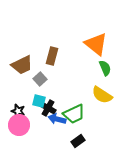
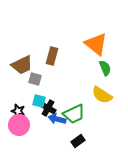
gray square: moved 5 px left; rotated 32 degrees counterclockwise
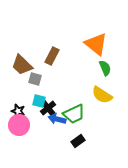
brown rectangle: rotated 12 degrees clockwise
brown trapezoid: rotated 70 degrees clockwise
black cross: rotated 21 degrees clockwise
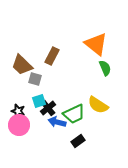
yellow semicircle: moved 4 px left, 10 px down
cyan square: rotated 32 degrees counterclockwise
blue arrow: moved 3 px down
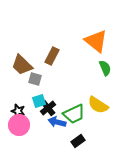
orange triangle: moved 3 px up
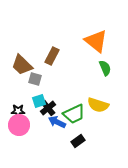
yellow semicircle: rotated 15 degrees counterclockwise
black star: rotated 16 degrees counterclockwise
blue arrow: rotated 12 degrees clockwise
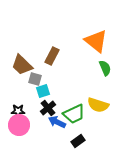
cyan square: moved 4 px right, 10 px up
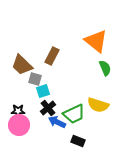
black rectangle: rotated 56 degrees clockwise
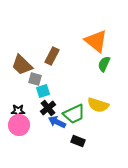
green semicircle: moved 1 px left, 4 px up; rotated 133 degrees counterclockwise
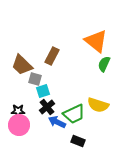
black cross: moved 1 px left, 1 px up
